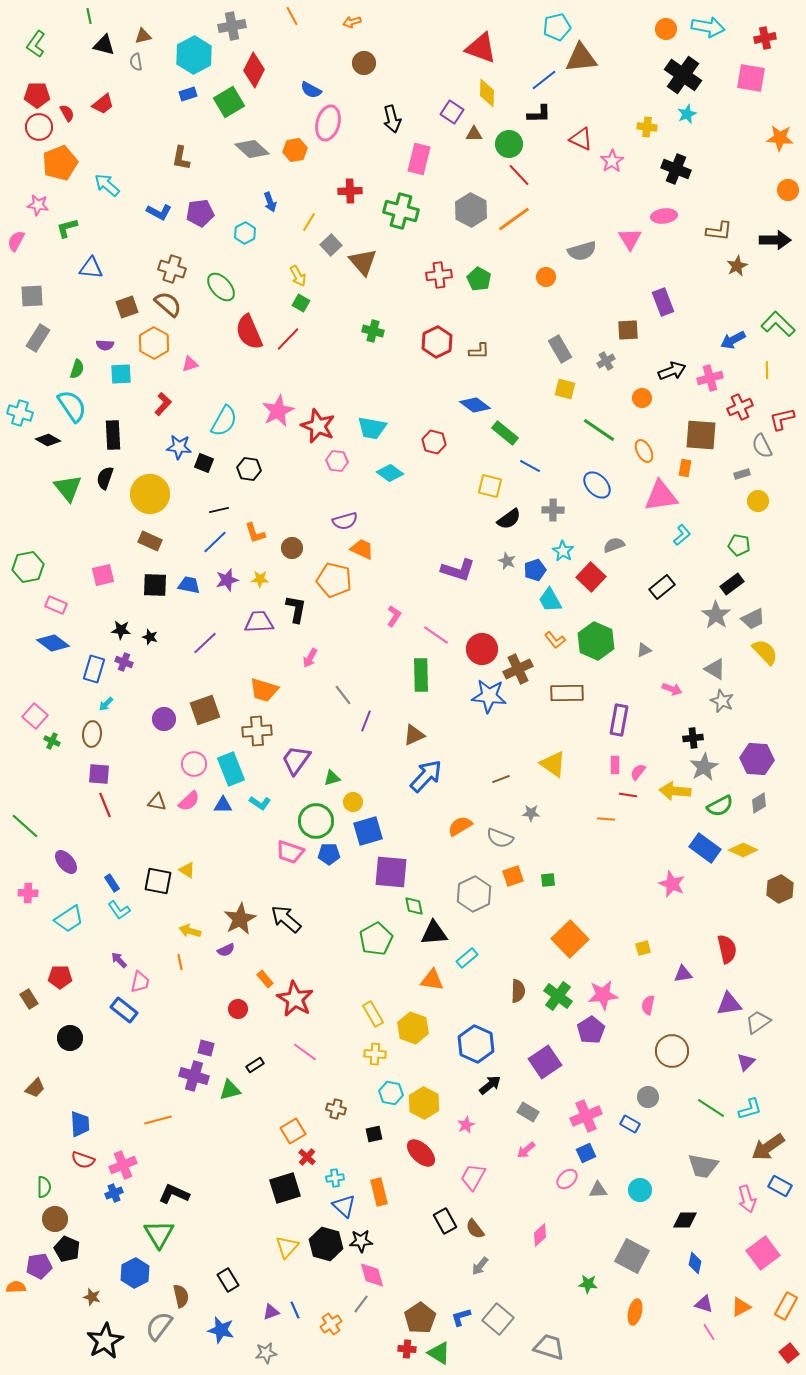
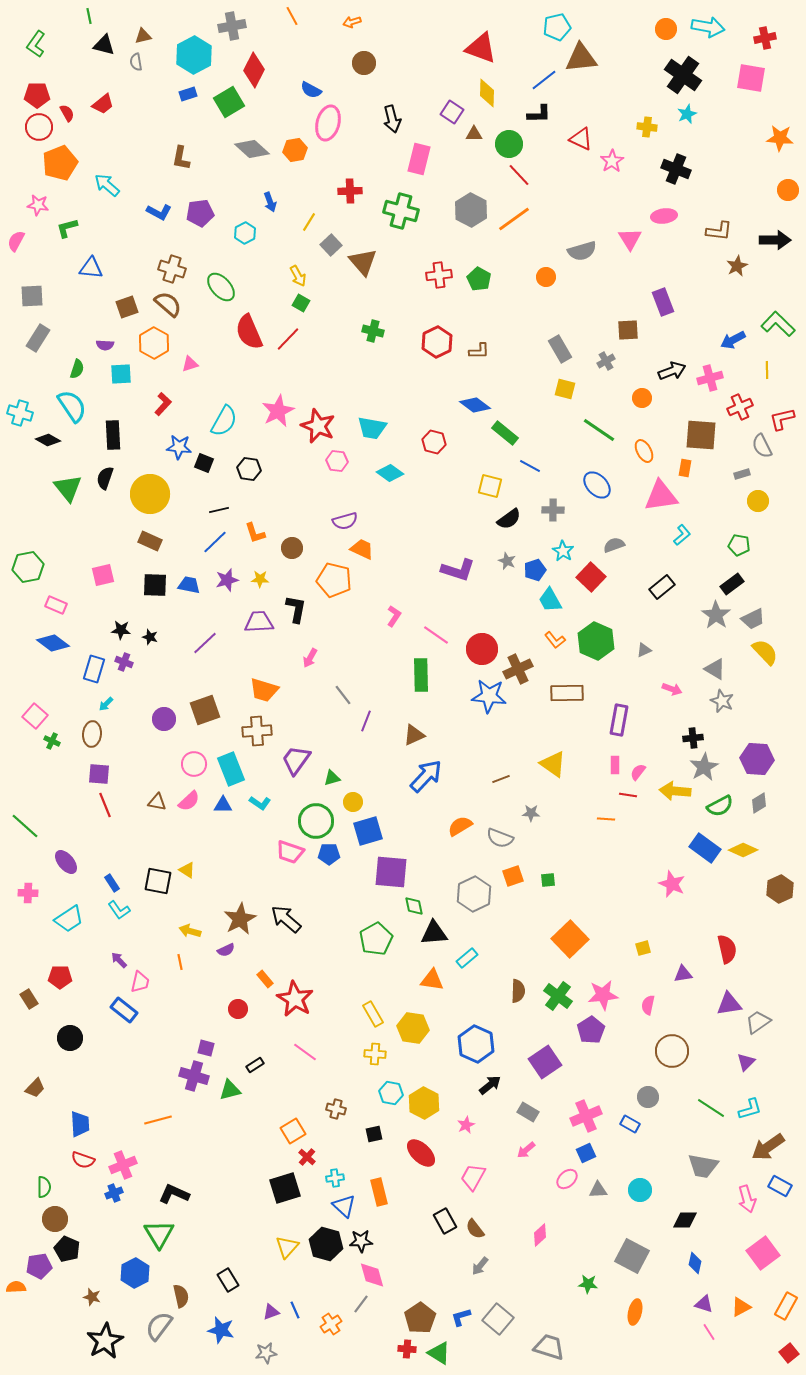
yellow hexagon at (413, 1028): rotated 12 degrees counterclockwise
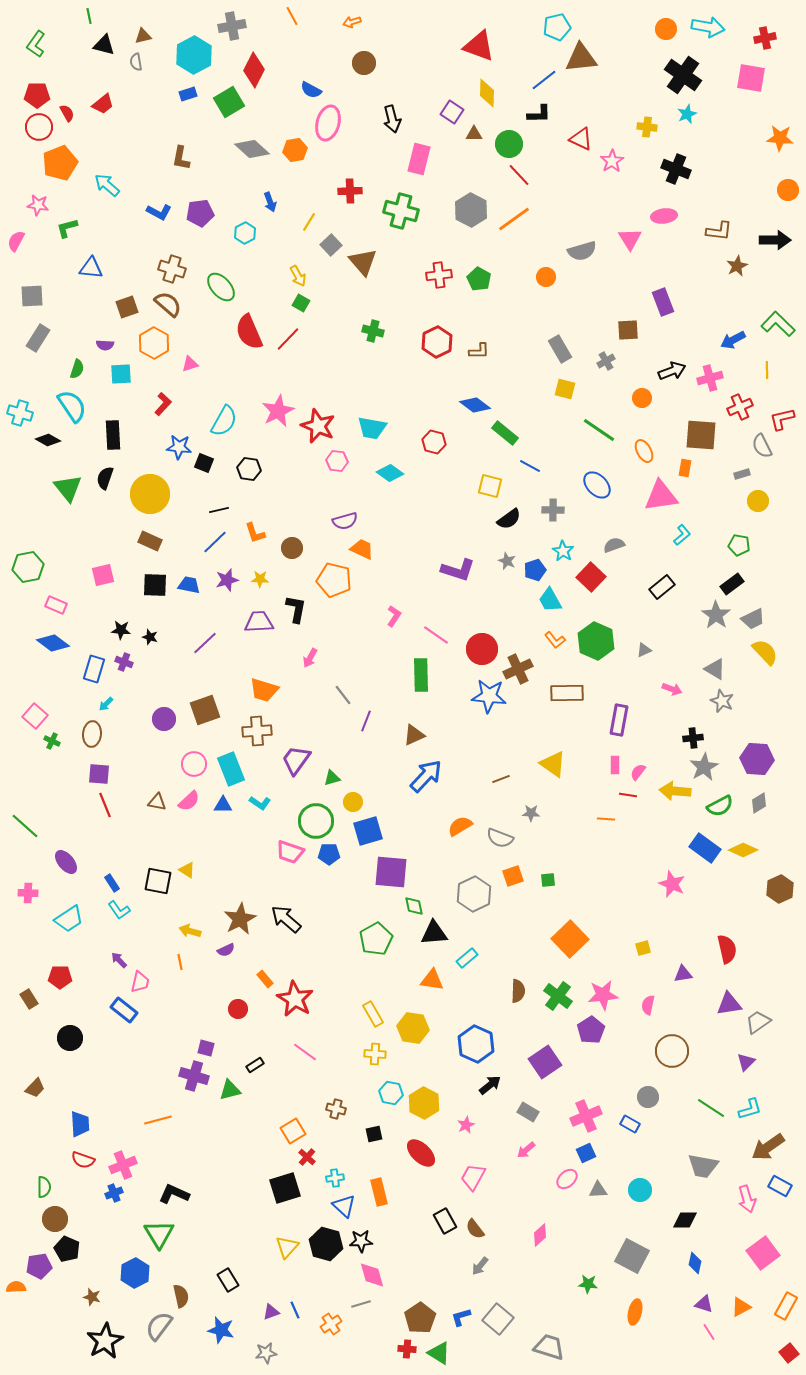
red triangle at (481, 48): moved 2 px left, 2 px up
gray line at (361, 1304): rotated 36 degrees clockwise
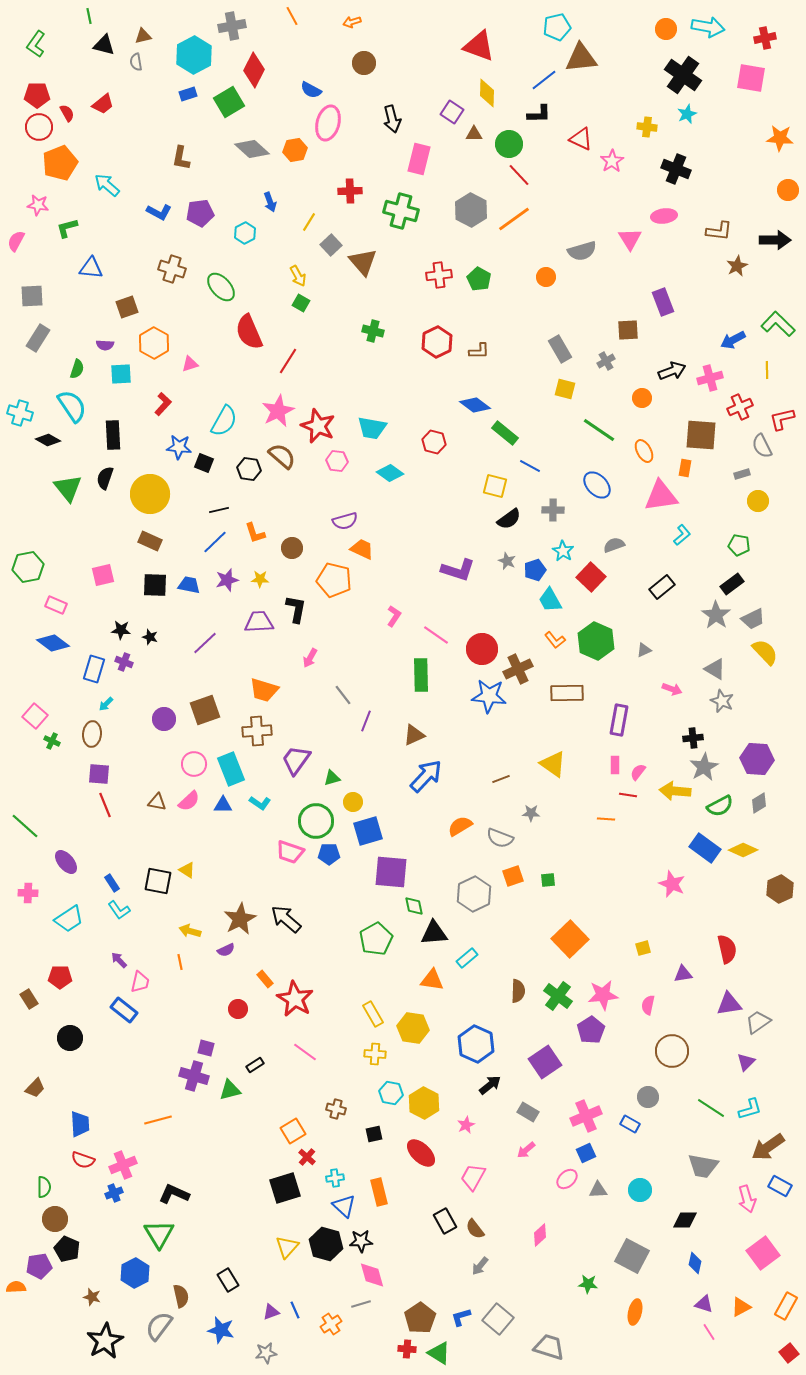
brown semicircle at (168, 304): moved 114 px right, 152 px down
red line at (288, 339): moved 22 px down; rotated 12 degrees counterclockwise
yellow square at (490, 486): moved 5 px right
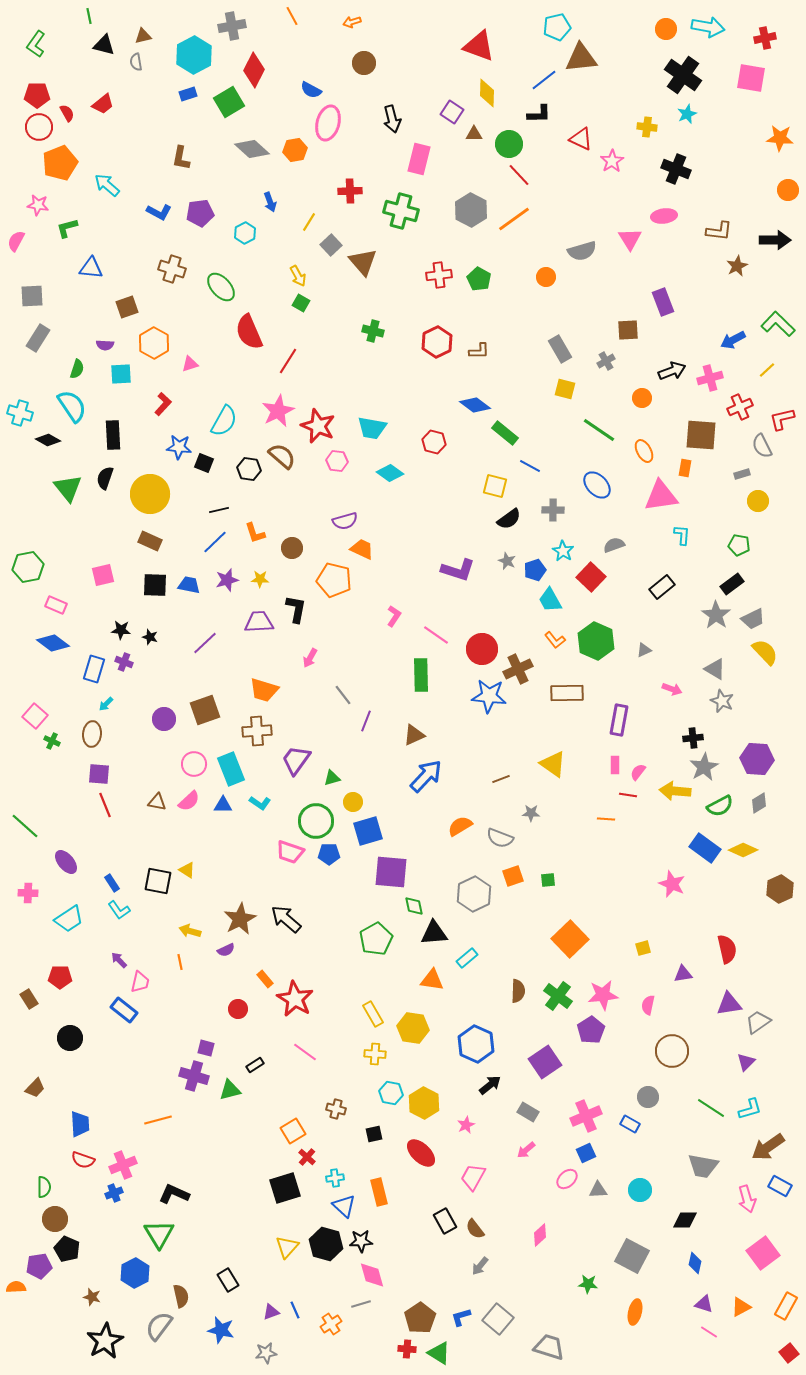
yellow line at (767, 370): rotated 48 degrees clockwise
cyan L-shape at (682, 535): rotated 45 degrees counterclockwise
pink line at (709, 1332): rotated 24 degrees counterclockwise
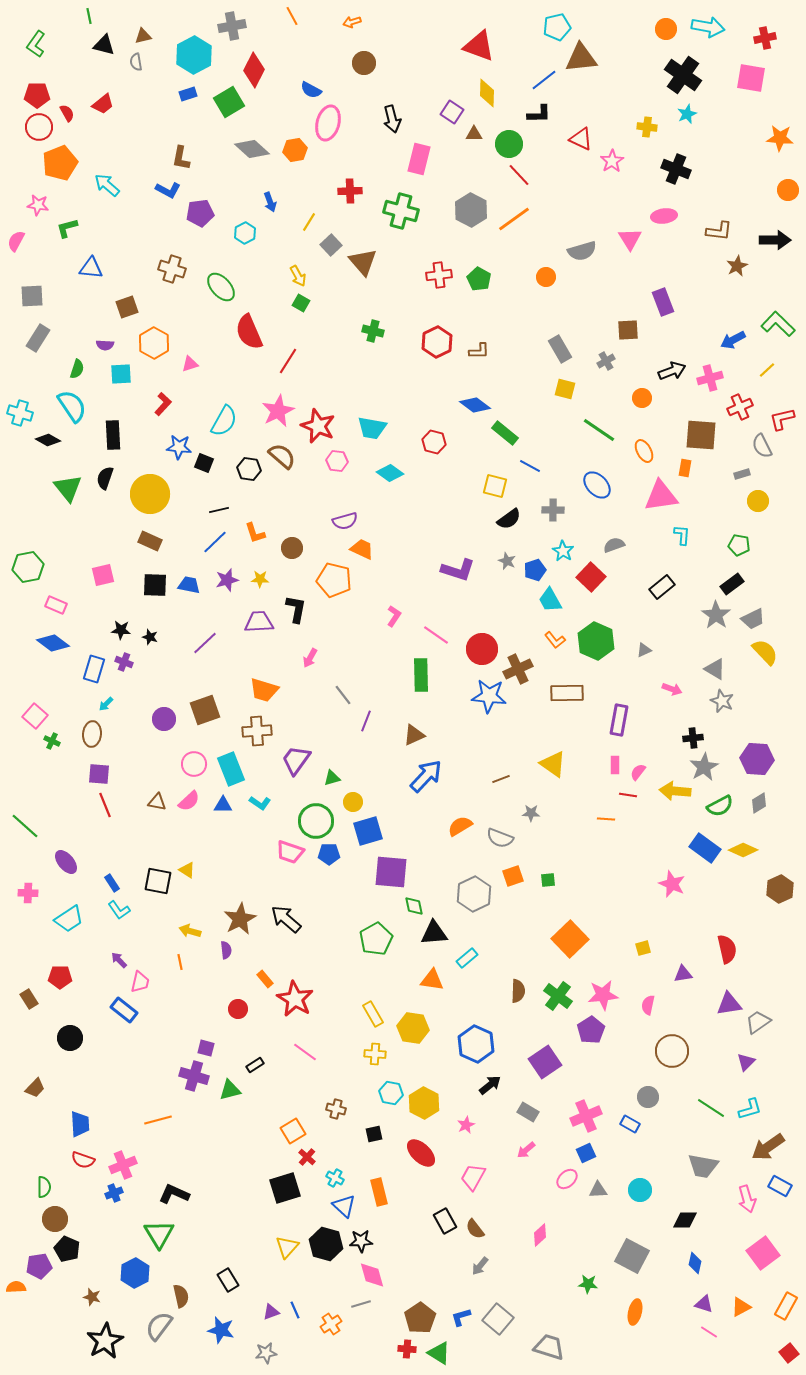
blue L-shape at (159, 212): moved 9 px right, 22 px up
purple semicircle at (226, 950): rotated 72 degrees counterclockwise
cyan cross at (335, 1178): rotated 36 degrees clockwise
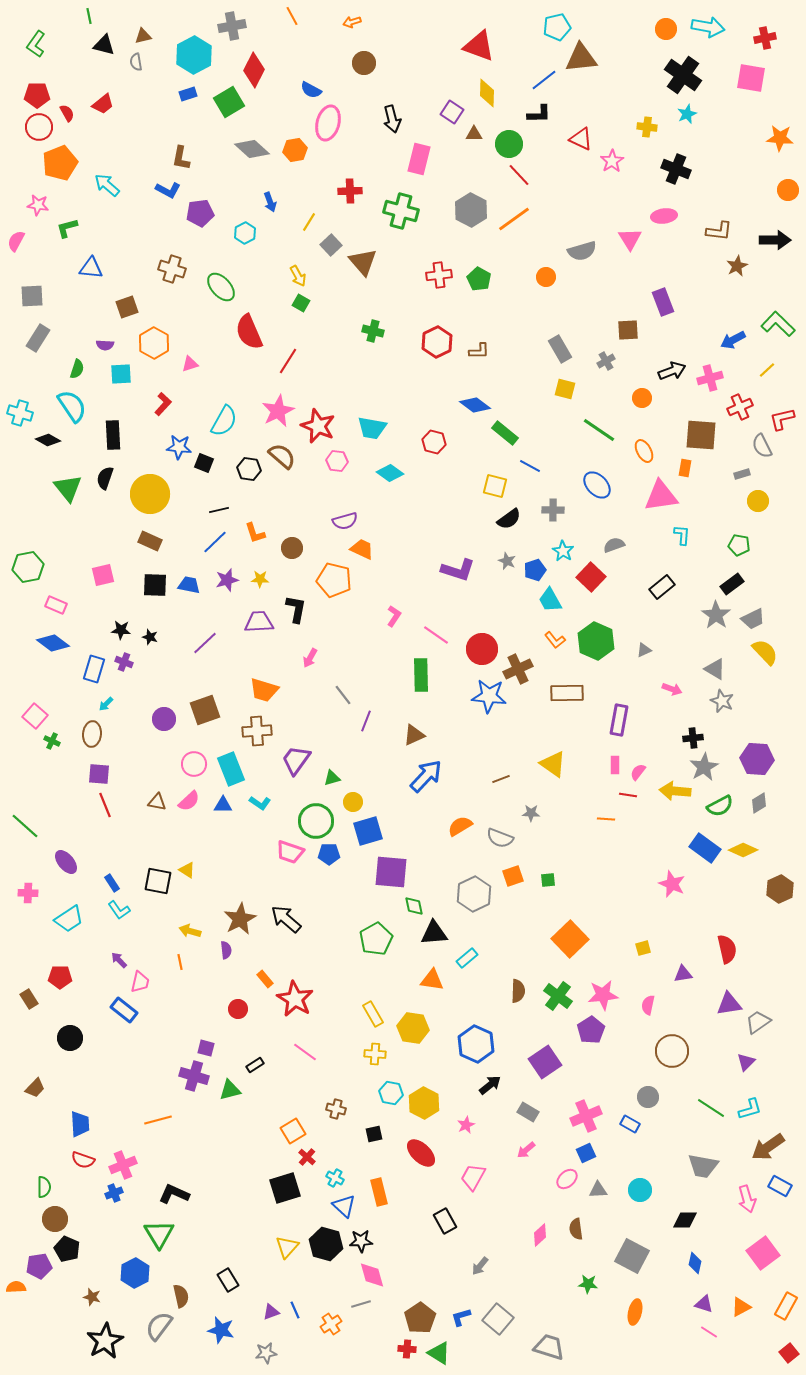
brown semicircle at (475, 1229): moved 101 px right; rotated 30 degrees clockwise
